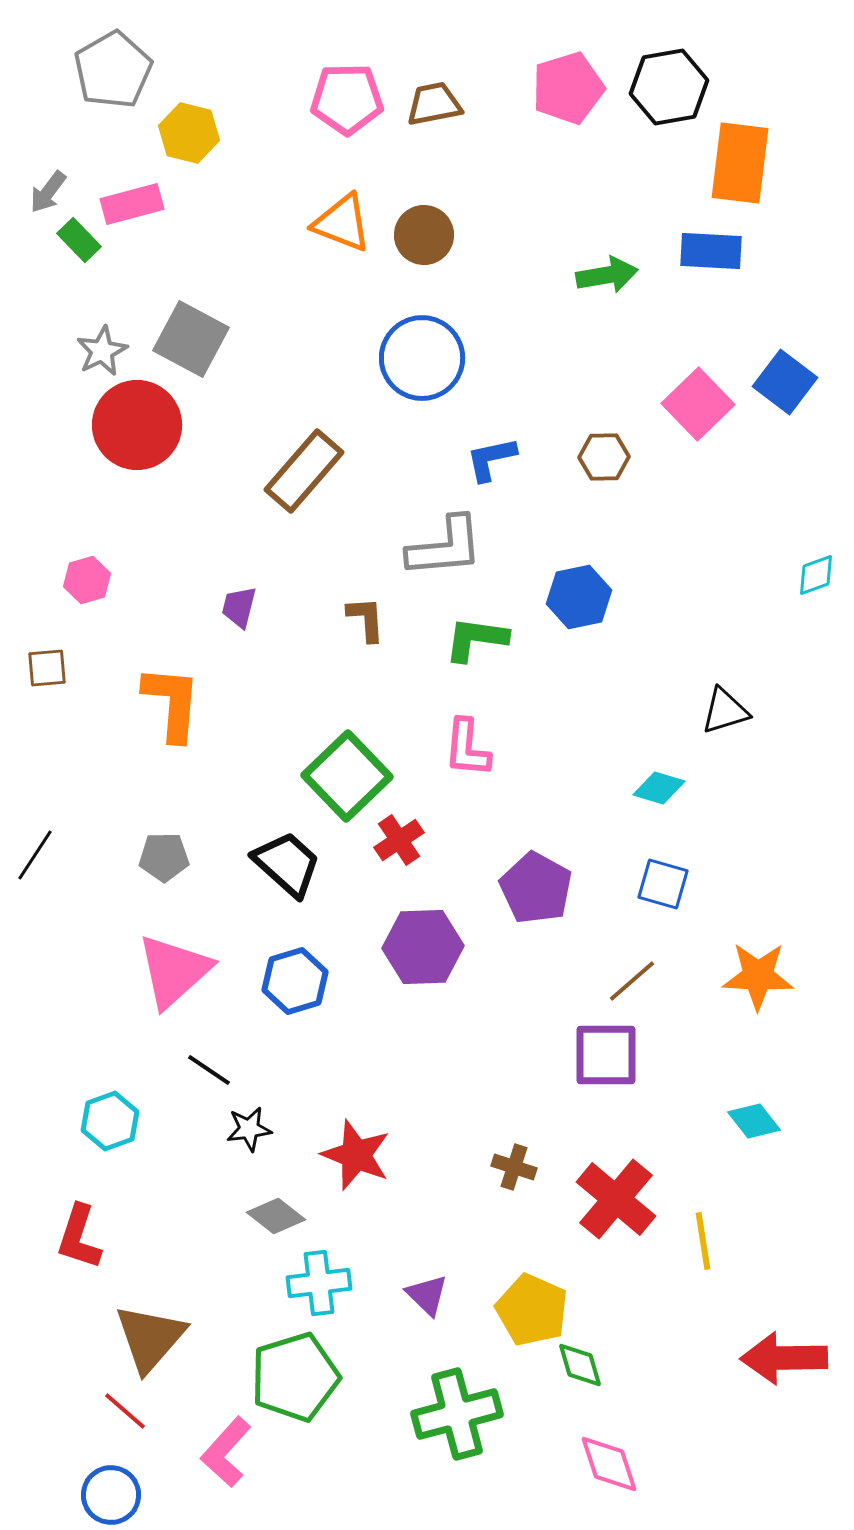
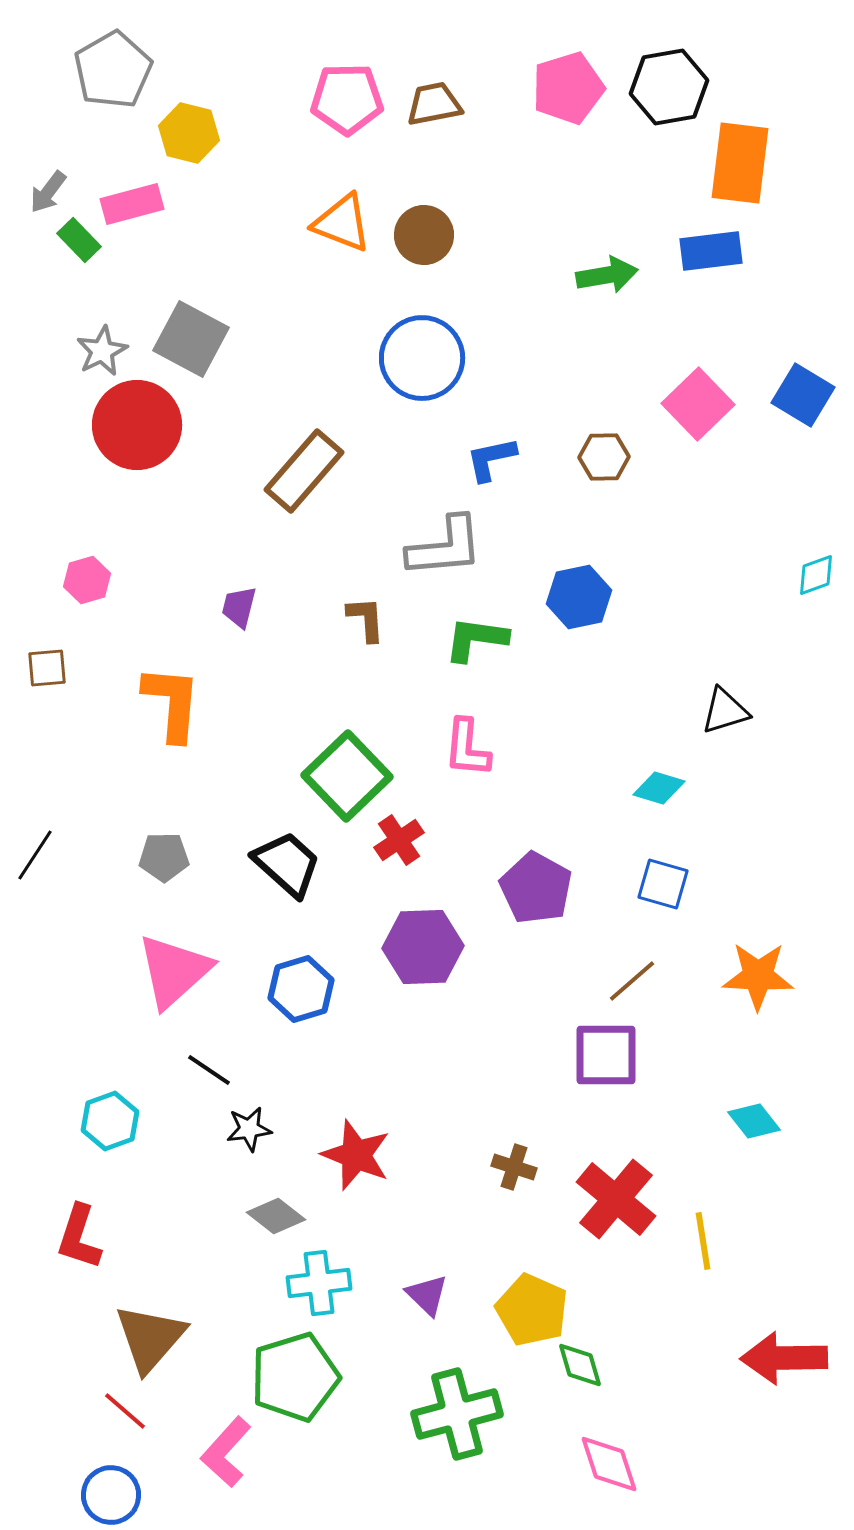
blue rectangle at (711, 251): rotated 10 degrees counterclockwise
blue square at (785, 382): moved 18 px right, 13 px down; rotated 6 degrees counterclockwise
blue hexagon at (295, 981): moved 6 px right, 8 px down
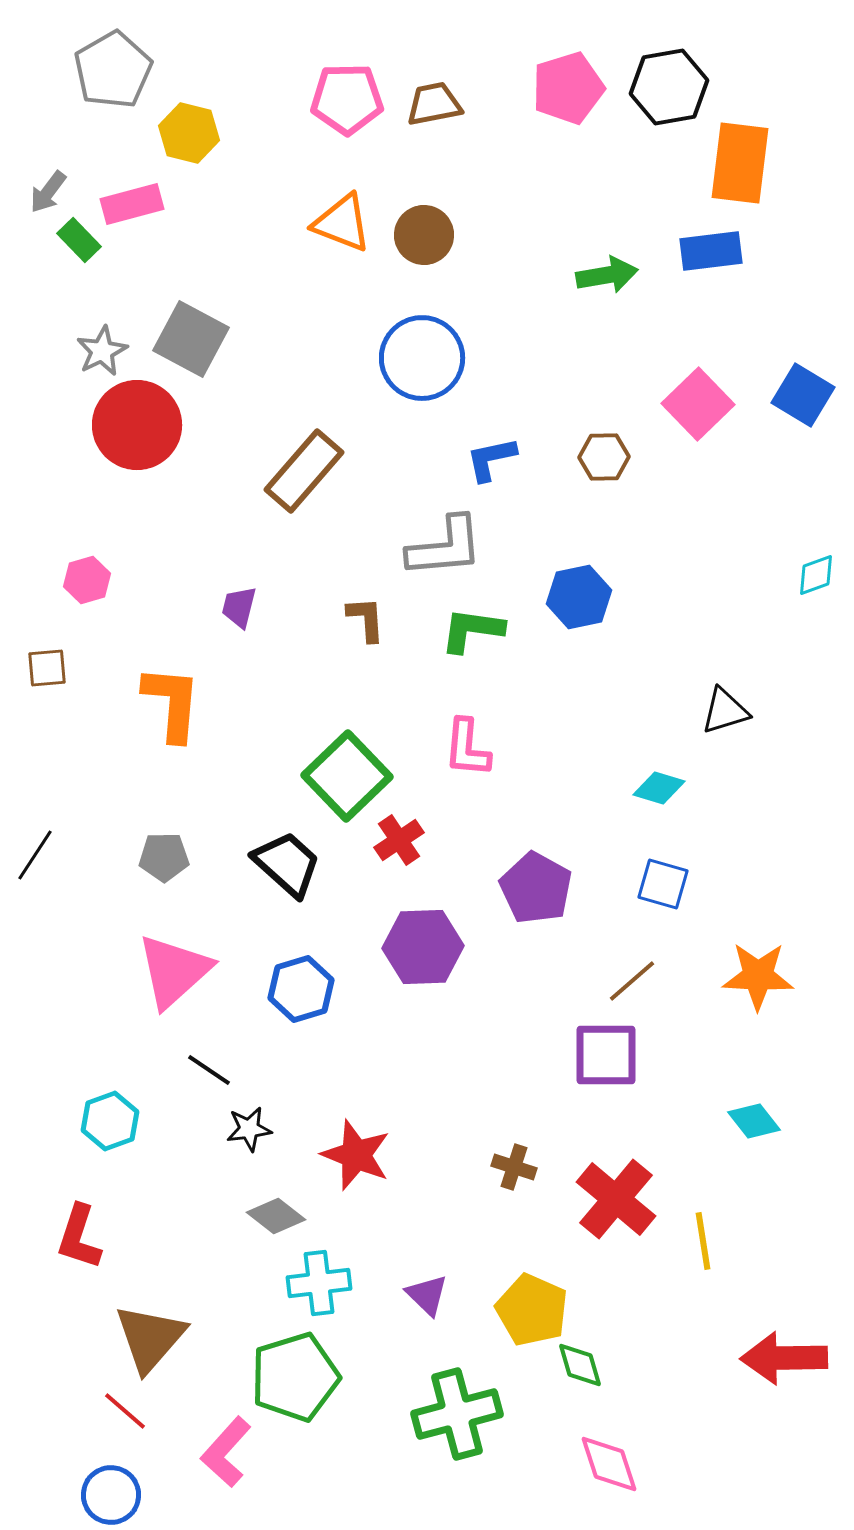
green L-shape at (476, 639): moved 4 px left, 9 px up
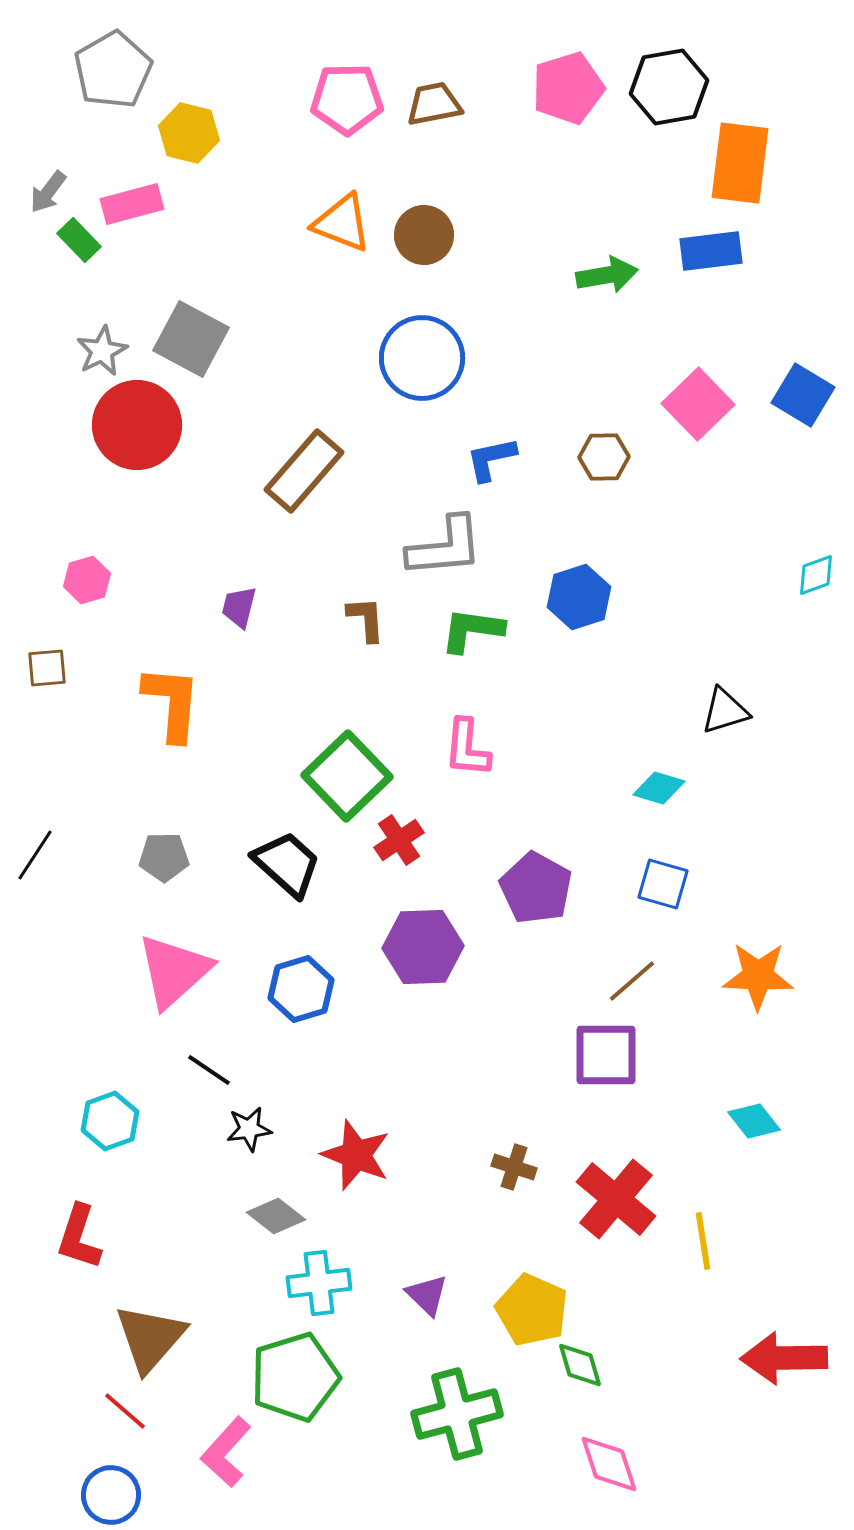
blue hexagon at (579, 597): rotated 6 degrees counterclockwise
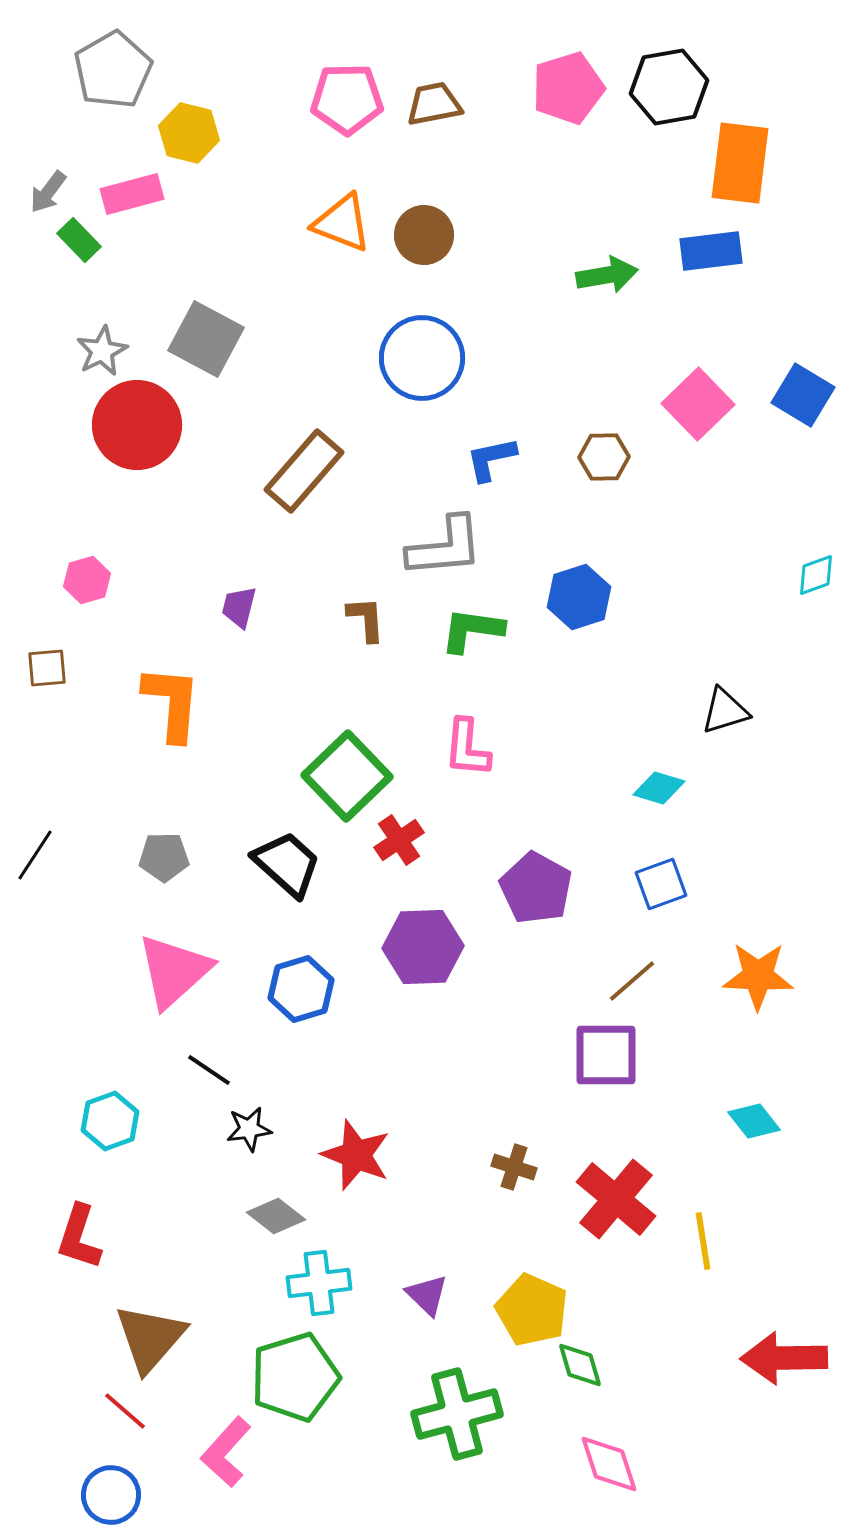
pink rectangle at (132, 204): moved 10 px up
gray square at (191, 339): moved 15 px right
blue square at (663, 884): moved 2 px left; rotated 36 degrees counterclockwise
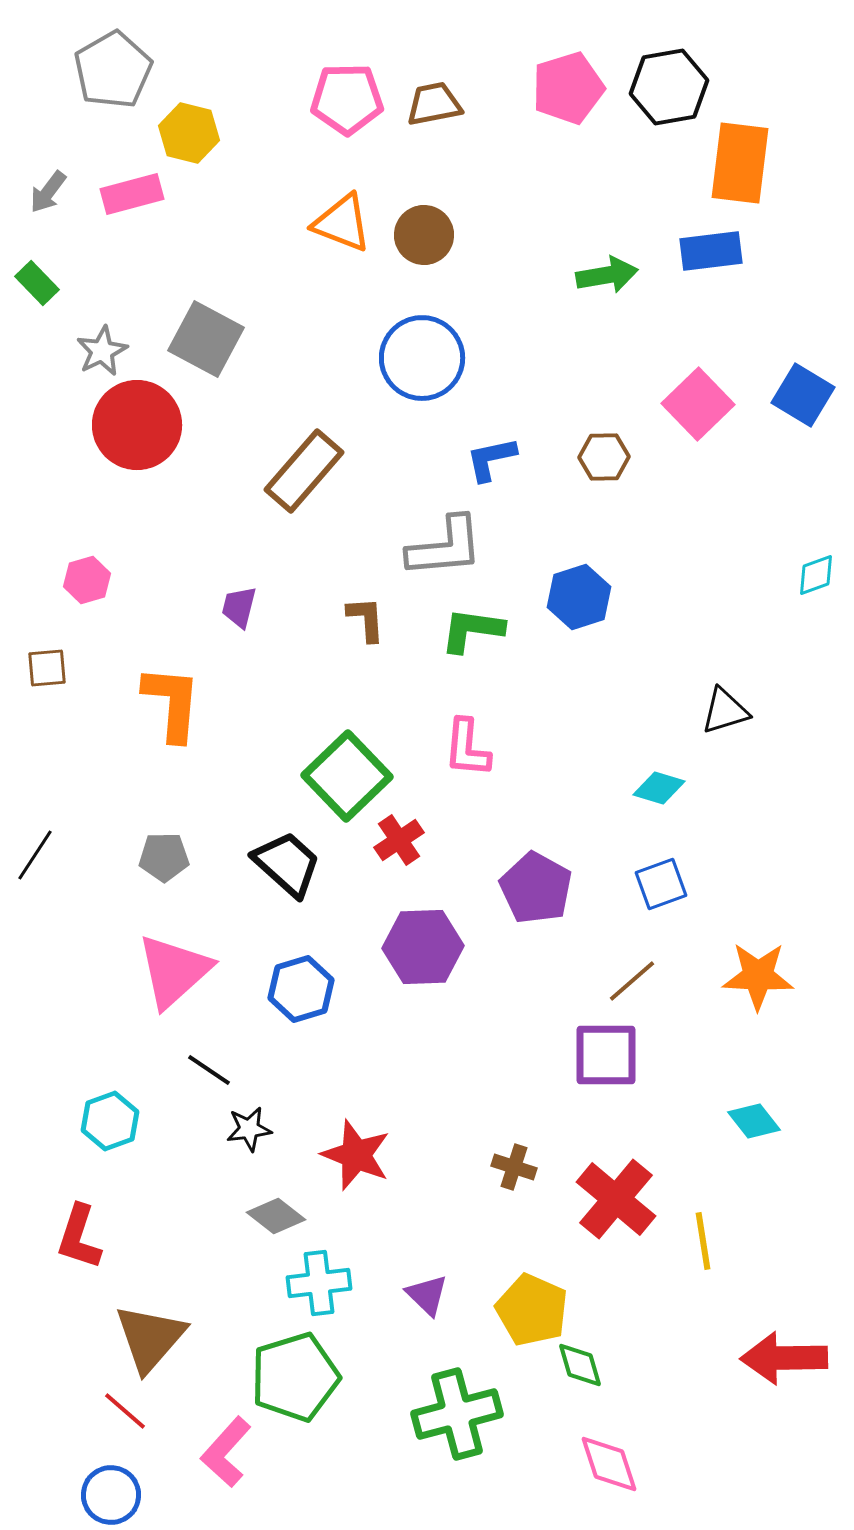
green rectangle at (79, 240): moved 42 px left, 43 px down
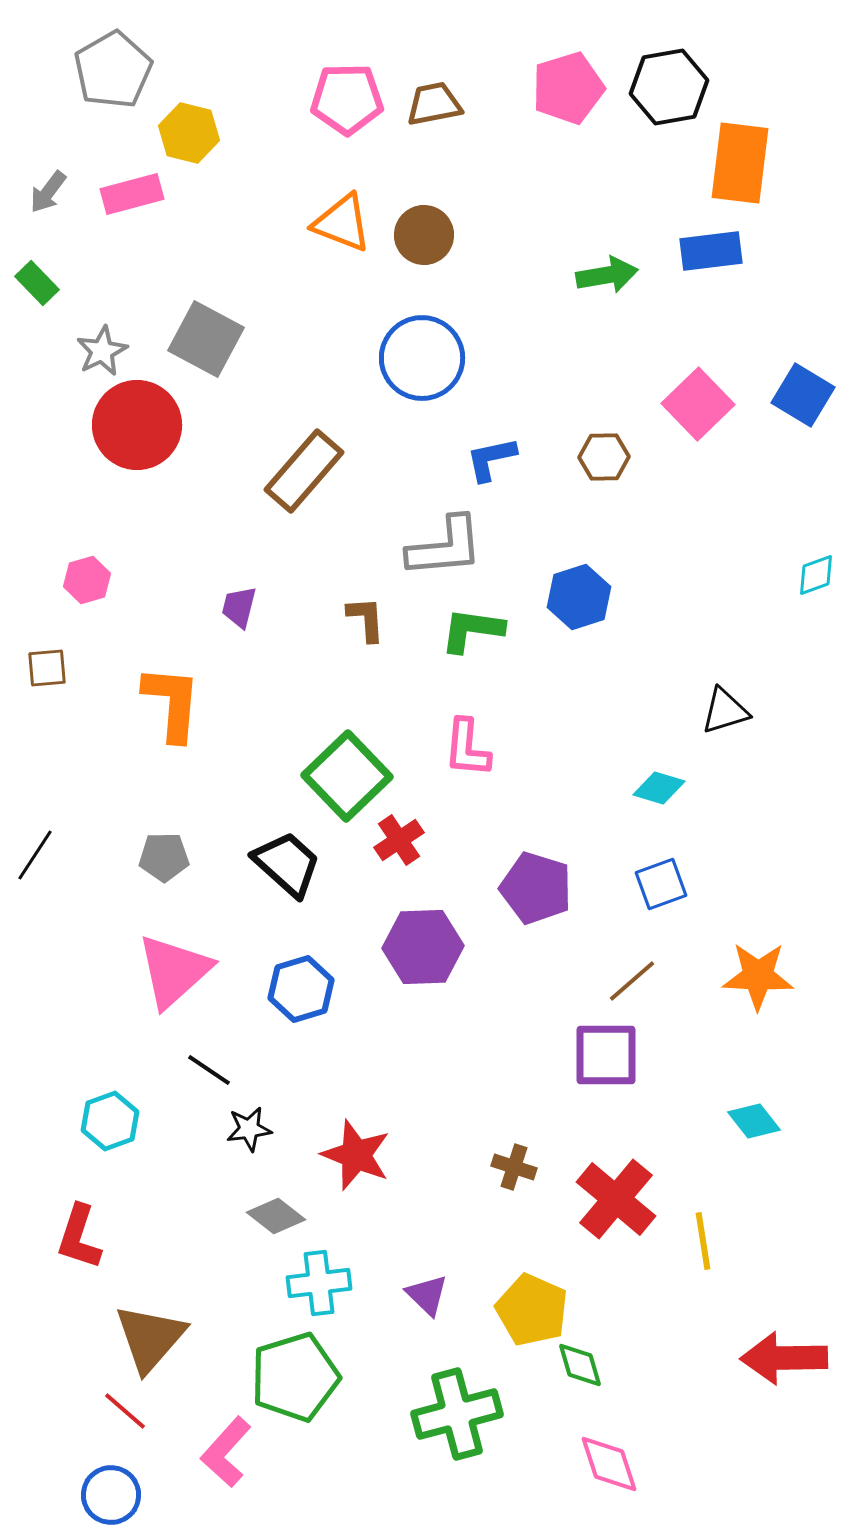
purple pentagon at (536, 888): rotated 12 degrees counterclockwise
